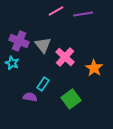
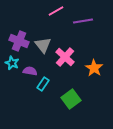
purple line: moved 7 px down
purple semicircle: moved 26 px up
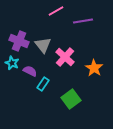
purple semicircle: rotated 16 degrees clockwise
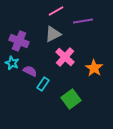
gray triangle: moved 10 px right, 11 px up; rotated 42 degrees clockwise
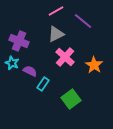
purple line: rotated 48 degrees clockwise
gray triangle: moved 3 px right
orange star: moved 3 px up
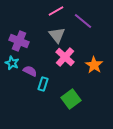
gray triangle: moved 1 px right, 1 px down; rotated 42 degrees counterclockwise
cyan rectangle: rotated 16 degrees counterclockwise
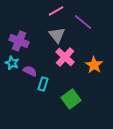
purple line: moved 1 px down
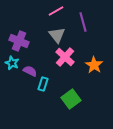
purple line: rotated 36 degrees clockwise
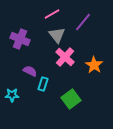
pink line: moved 4 px left, 3 px down
purple line: rotated 54 degrees clockwise
purple cross: moved 1 px right, 2 px up
cyan star: moved 32 px down; rotated 24 degrees counterclockwise
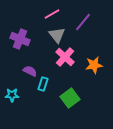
orange star: rotated 30 degrees clockwise
green square: moved 1 px left, 1 px up
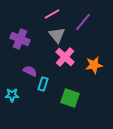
green square: rotated 36 degrees counterclockwise
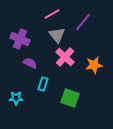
purple semicircle: moved 8 px up
cyan star: moved 4 px right, 3 px down
